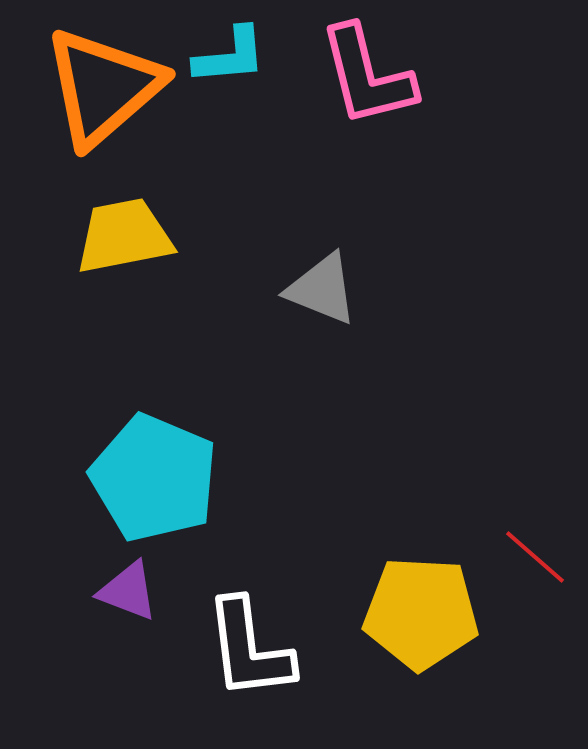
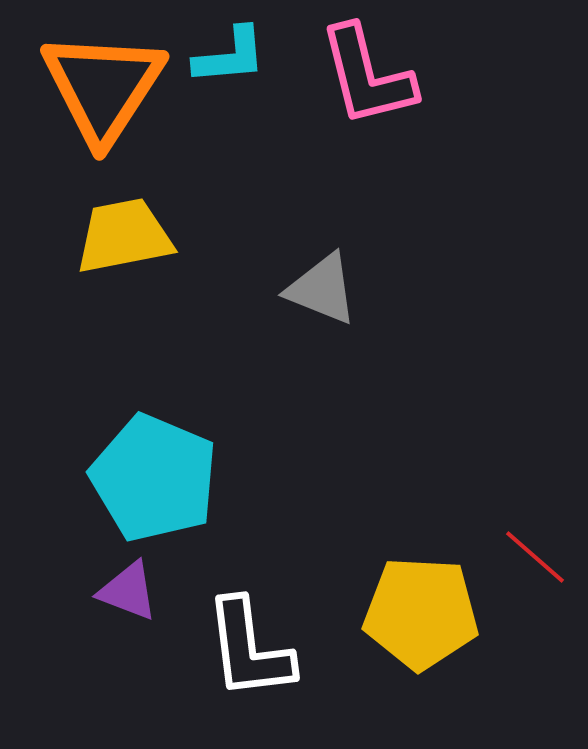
orange triangle: rotated 16 degrees counterclockwise
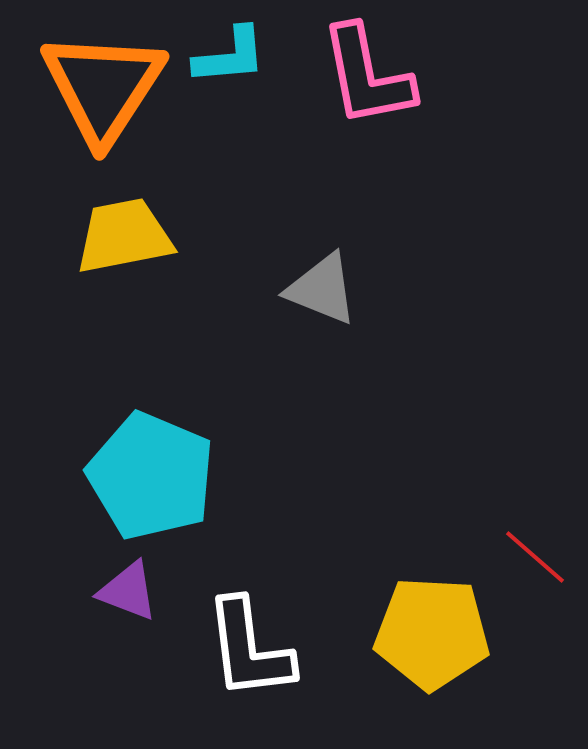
pink L-shape: rotated 3 degrees clockwise
cyan pentagon: moved 3 px left, 2 px up
yellow pentagon: moved 11 px right, 20 px down
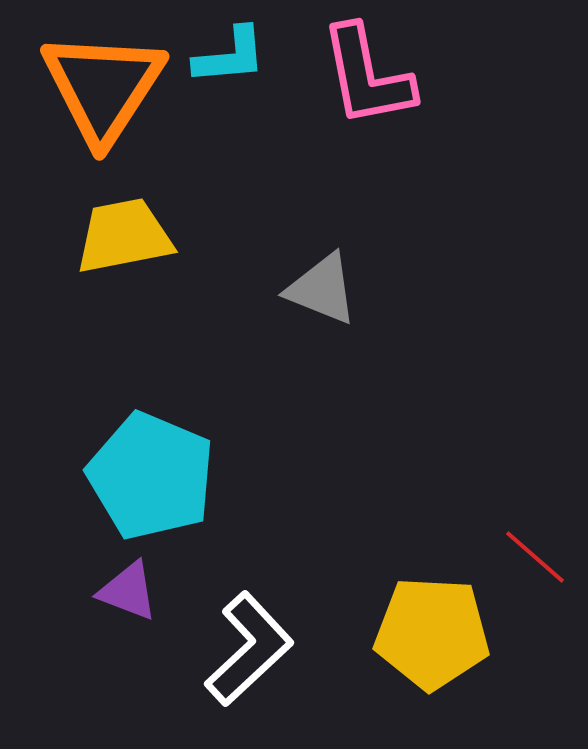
white L-shape: rotated 126 degrees counterclockwise
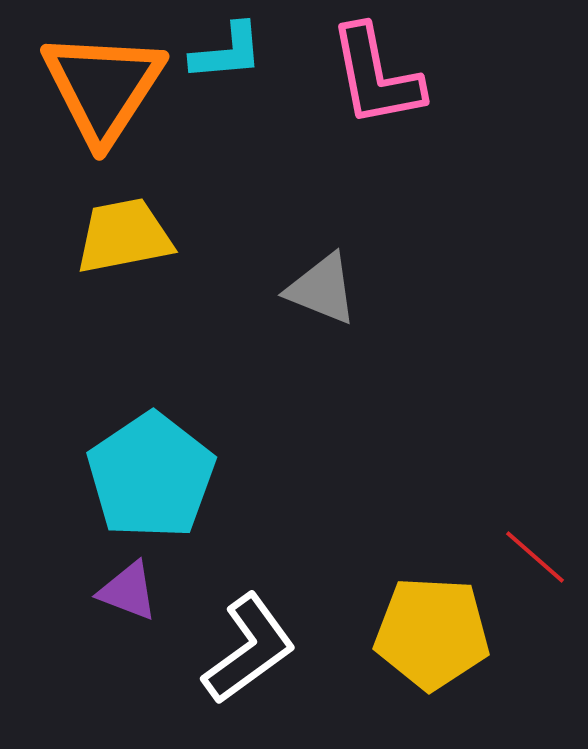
cyan L-shape: moved 3 px left, 4 px up
pink L-shape: moved 9 px right
cyan pentagon: rotated 15 degrees clockwise
white L-shape: rotated 7 degrees clockwise
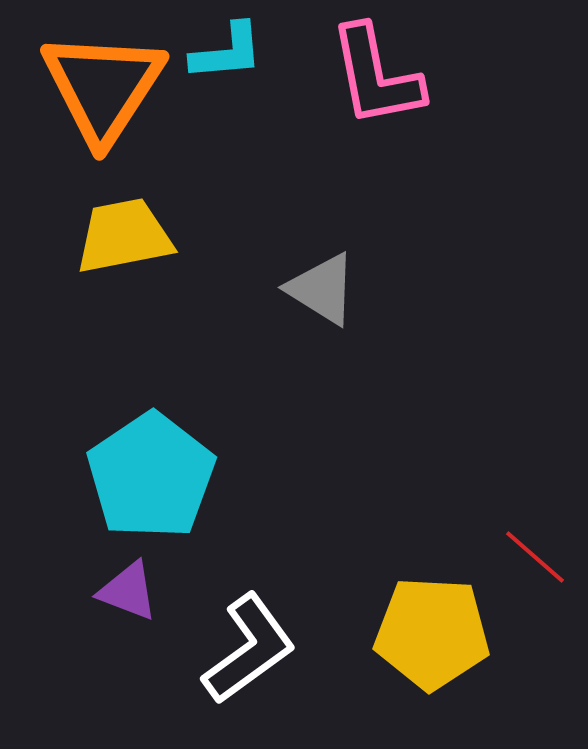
gray triangle: rotated 10 degrees clockwise
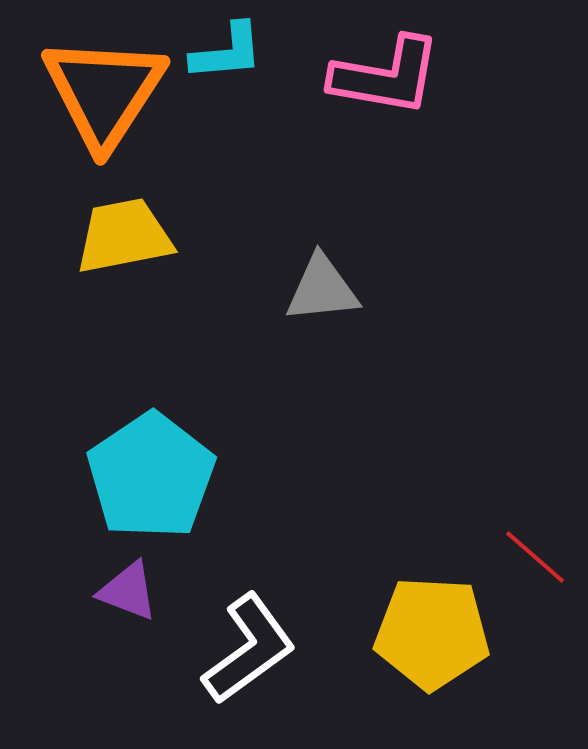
pink L-shape: moved 10 px right; rotated 69 degrees counterclockwise
orange triangle: moved 1 px right, 5 px down
gray triangle: rotated 38 degrees counterclockwise
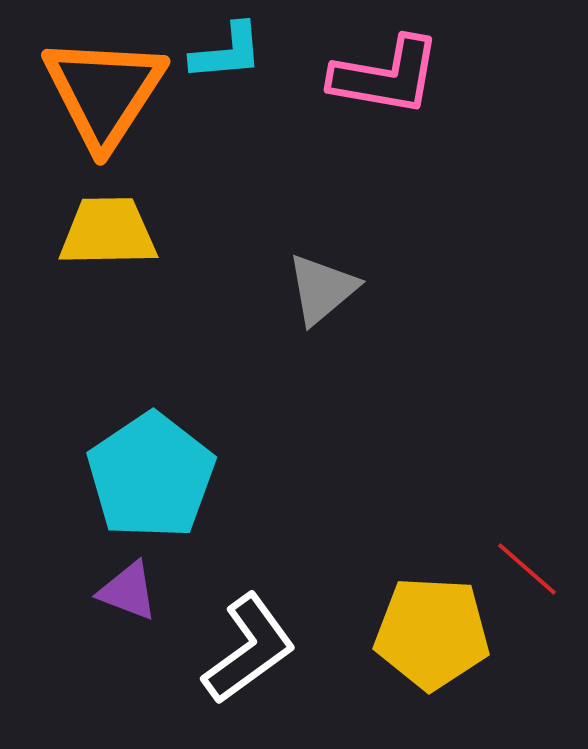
yellow trapezoid: moved 16 px left, 4 px up; rotated 10 degrees clockwise
gray triangle: rotated 34 degrees counterclockwise
red line: moved 8 px left, 12 px down
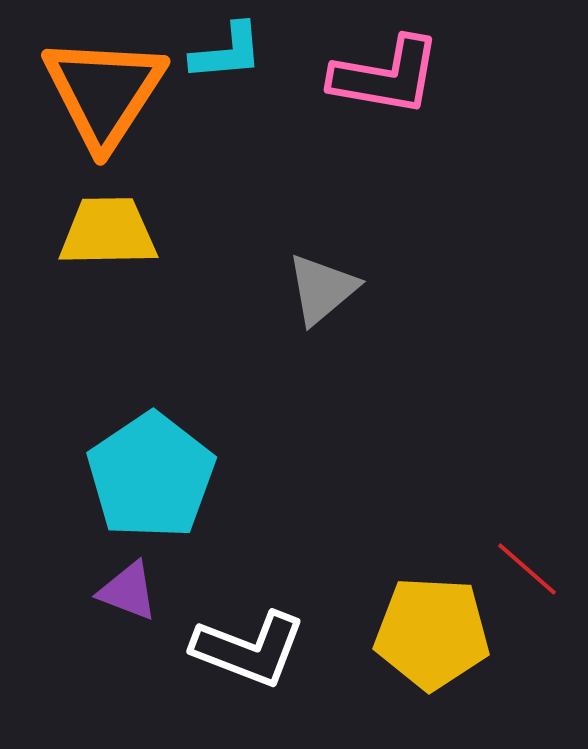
white L-shape: rotated 57 degrees clockwise
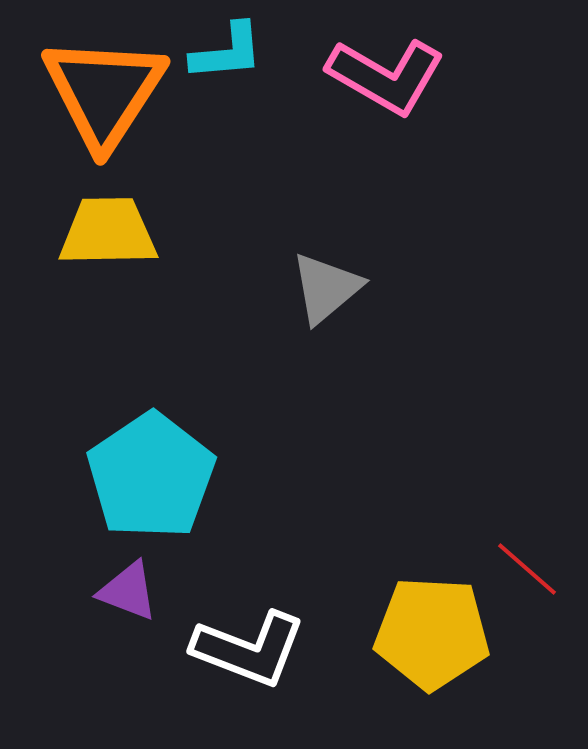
pink L-shape: rotated 20 degrees clockwise
gray triangle: moved 4 px right, 1 px up
